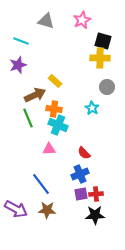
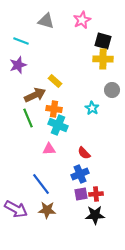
yellow cross: moved 3 px right, 1 px down
gray circle: moved 5 px right, 3 px down
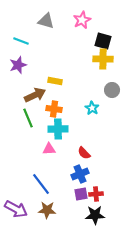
yellow rectangle: rotated 32 degrees counterclockwise
cyan cross: moved 4 px down; rotated 24 degrees counterclockwise
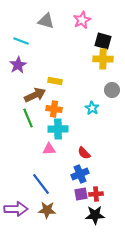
purple star: rotated 12 degrees counterclockwise
purple arrow: rotated 30 degrees counterclockwise
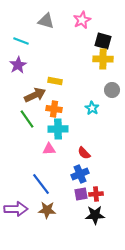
green line: moved 1 px left, 1 px down; rotated 12 degrees counterclockwise
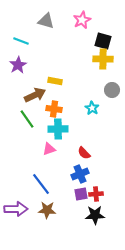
pink triangle: rotated 16 degrees counterclockwise
